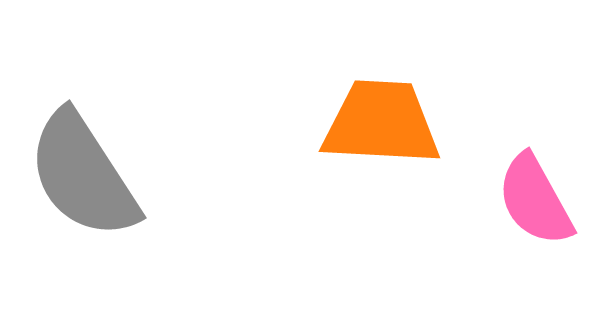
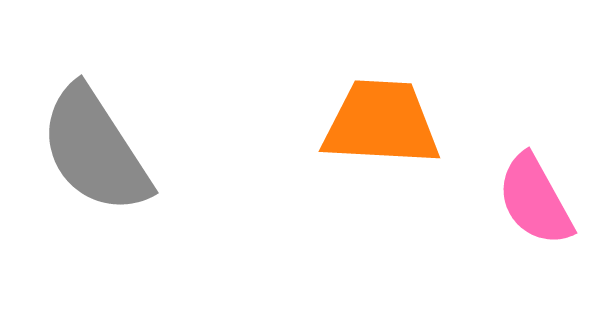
gray semicircle: moved 12 px right, 25 px up
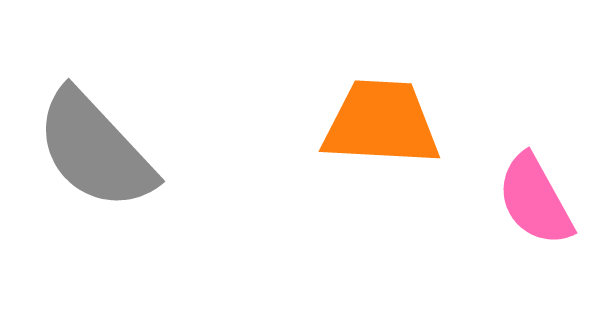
gray semicircle: rotated 10 degrees counterclockwise
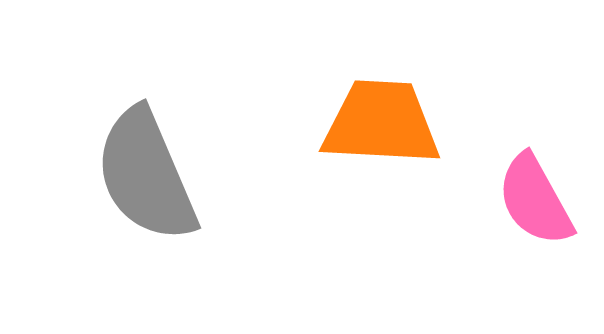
gray semicircle: moved 51 px right, 25 px down; rotated 20 degrees clockwise
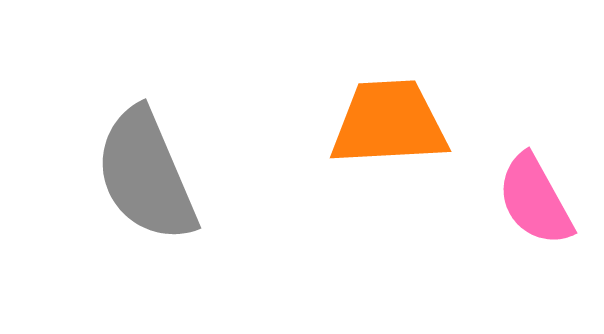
orange trapezoid: moved 8 px right; rotated 6 degrees counterclockwise
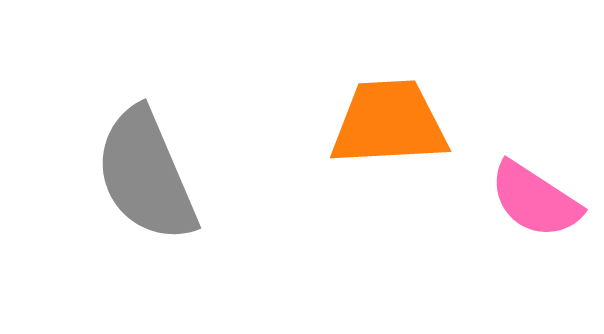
pink semicircle: rotated 28 degrees counterclockwise
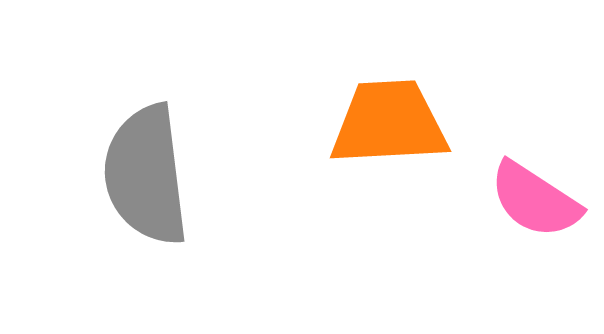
gray semicircle: rotated 16 degrees clockwise
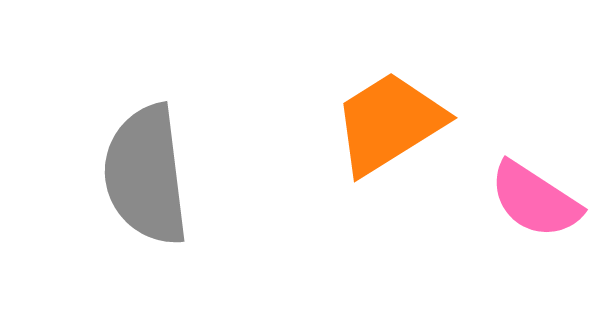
orange trapezoid: rotated 29 degrees counterclockwise
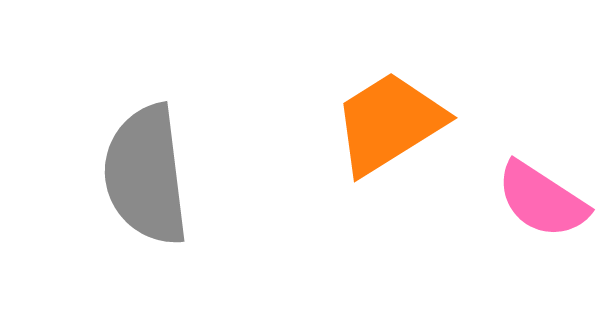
pink semicircle: moved 7 px right
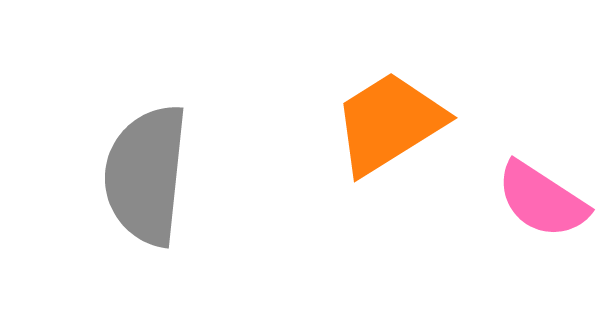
gray semicircle: rotated 13 degrees clockwise
